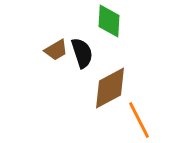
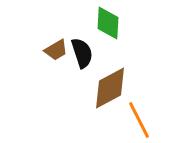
green diamond: moved 1 px left, 2 px down
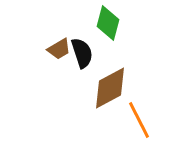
green diamond: rotated 12 degrees clockwise
brown trapezoid: moved 3 px right, 1 px up
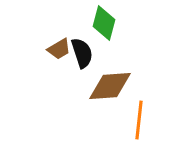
green diamond: moved 4 px left
brown diamond: moved 2 px up; rotated 24 degrees clockwise
orange line: rotated 33 degrees clockwise
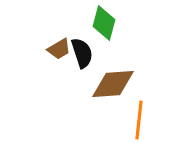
brown diamond: moved 3 px right, 2 px up
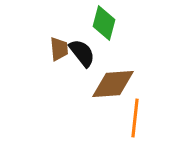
brown trapezoid: rotated 65 degrees counterclockwise
black semicircle: rotated 20 degrees counterclockwise
orange line: moved 4 px left, 2 px up
